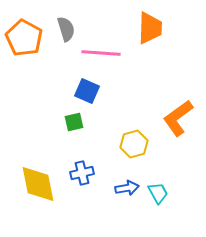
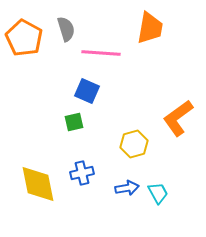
orange trapezoid: rotated 8 degrees clockwise
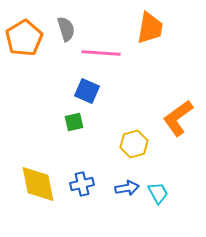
orange pentagon: rotated 12 degrees clockwise
blue cross: moved 11 px down
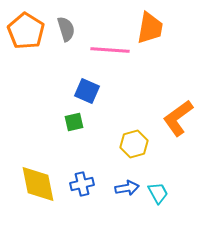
orange pentagon: moved 2 px right, 7 px up; rotated 9 degrees counterclockwise
pink line: moved 9 px right, 3 px up
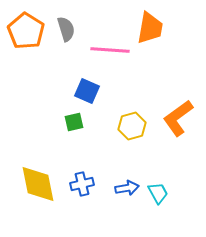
yellow hexagon: moved 2 px left, 18 px up
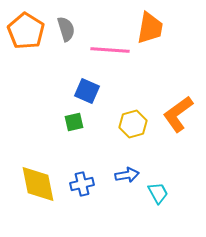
orange L-shape: moved 4 px up
yellow hexagon: moved 1 px right, 2 px up
blue arrow: moved 13 px up
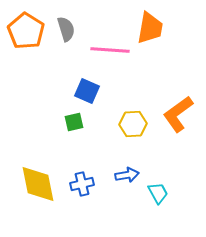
yellow hexagon: rotated 12 degrees clockwise
